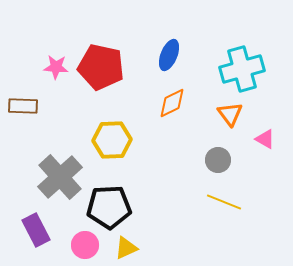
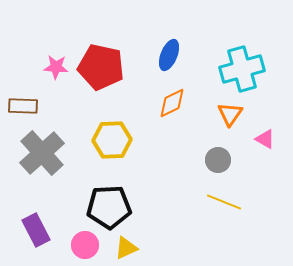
orange triangle: rotated 12 degrees clockwise
gray cross: moved 18 px left, 24 px up
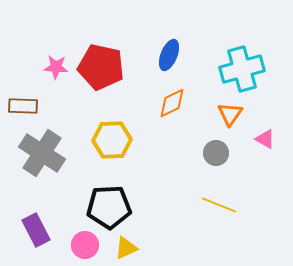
gray cross: rotated 15 degrees counterclockwise
gray circle: moved 2 px left, 7 px up
yellow line: moved 5 px left, 3 px down
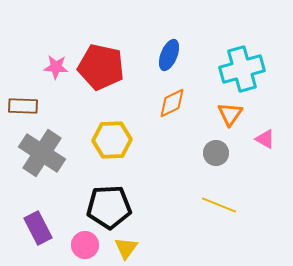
purple rectangle: moved 2 px right, 2 px up
yellow triangle: rotated 30 degrees counterclockwise
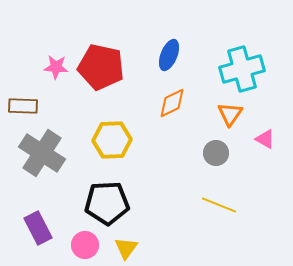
black pentagon: moved 2 px left, 4 px up
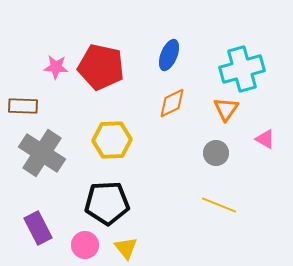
orange triangle: moved 4 px left, 5 px up
yellow triangle: rotated 15 degrees counterclockwise
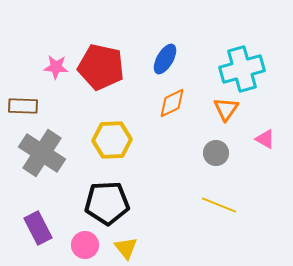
blue ellipse: moved 4 px left, 4 px down; rotated 8 degrees clockwise
